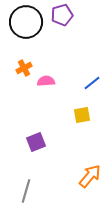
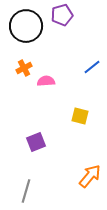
black circle: moved 4 px down
blue line: moved 16 px up
yellow square: moved 2 px left, 1 px down; rotated 24 degrees clockwise
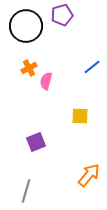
orange cross: moved 5 px right
pink semicircle: rotated 72 degrees counterclockwise
yellow square: rotated 12 degrees counterclockwise
orange arrow: moved 1 px left, 1 px up
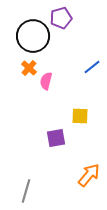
purple pentagon: moved 1 px left, 3 px down
black circle: moved 7 px right, 10 px down
orange cross: rotated 21 degrees counterclockwise
purple square: moved 20 px right, 4 px up; rotated 12 degrees clockwise
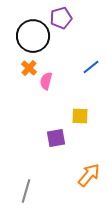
blue line: moved 1 px left
